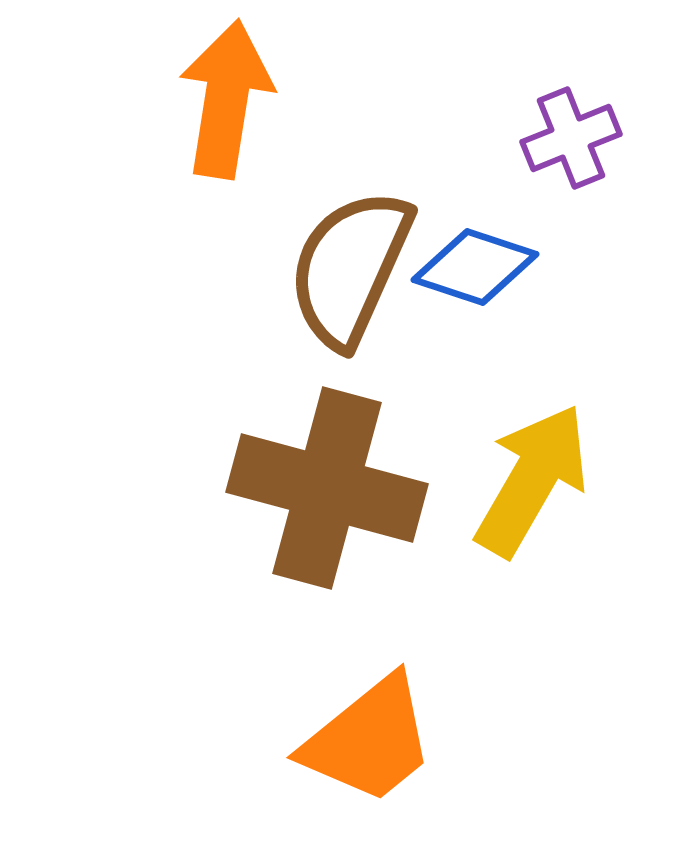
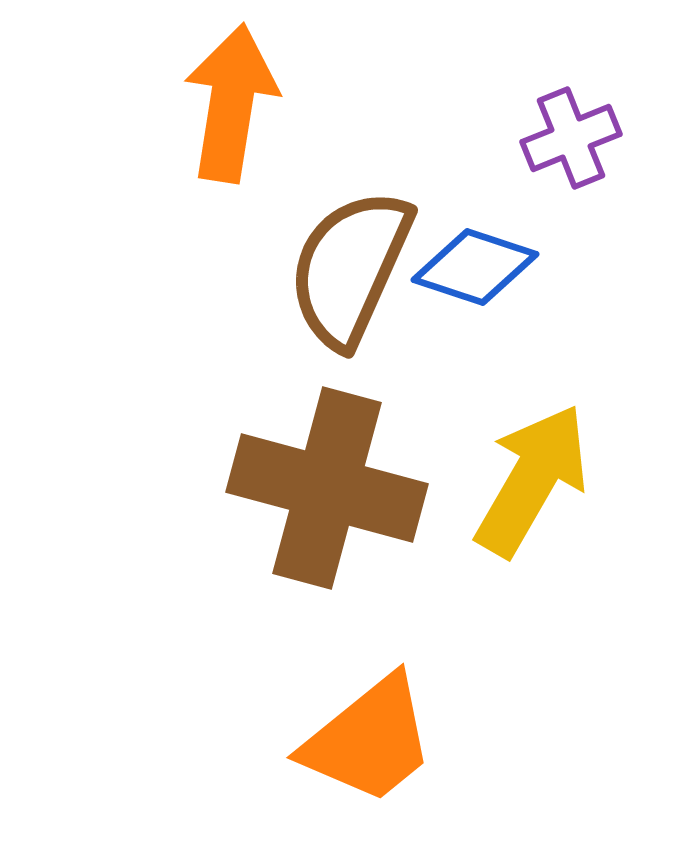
orange arrow: moved 5 px right, 4 px down
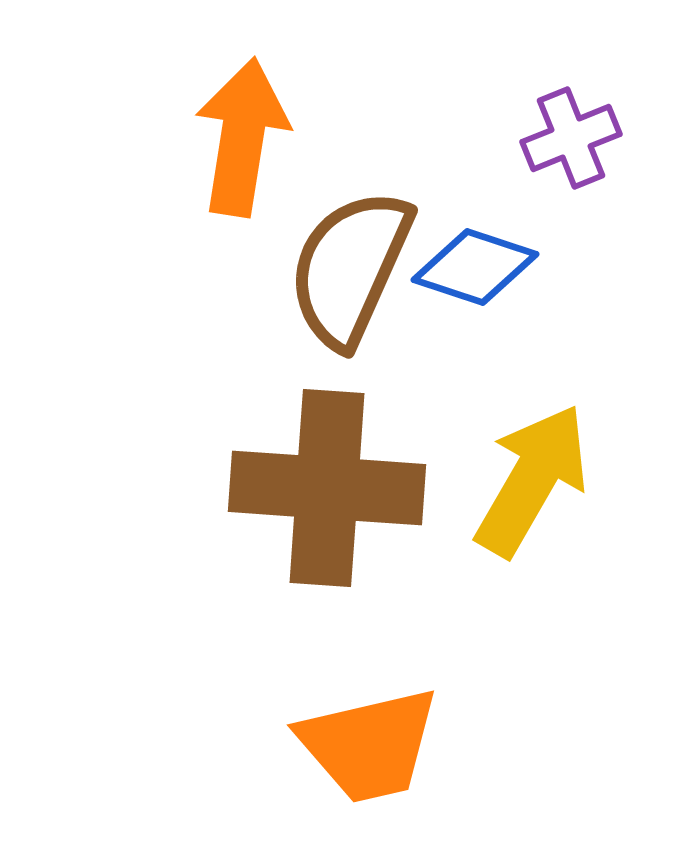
orange arrow: moved 11 px right, 34 px down
brown cross: rotated 11 degrees counterclockwise
orange trapezoid: moved 5 px down; rotated 26 degrees clockwise
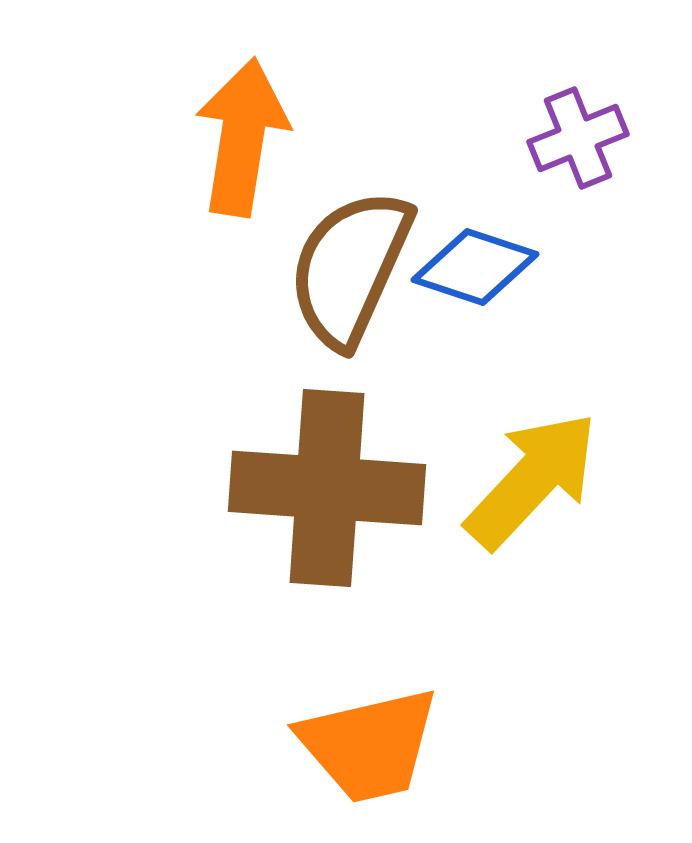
purple cross: moved 7 px right
yellow arrow: rotated 13 degrees clockwise
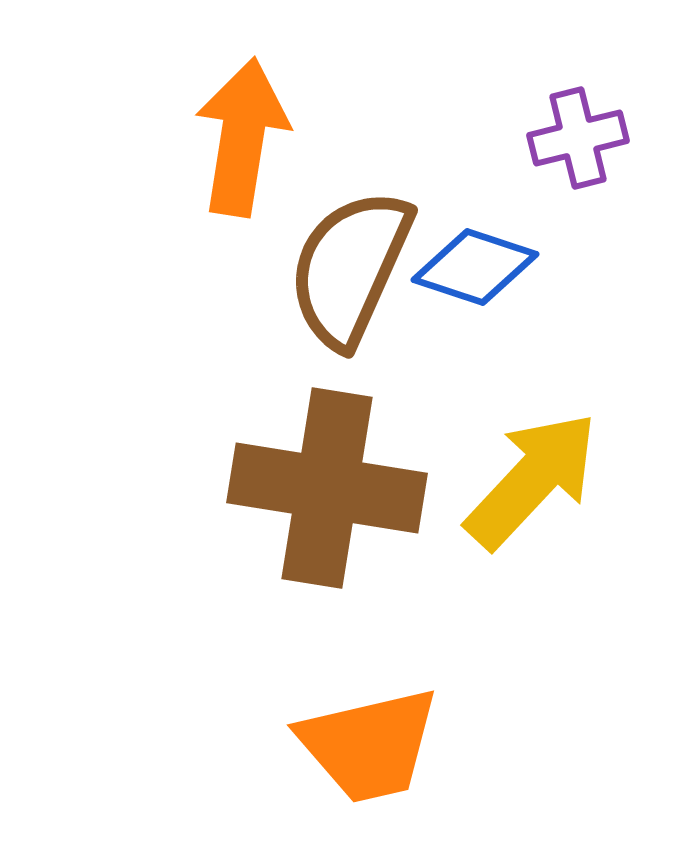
purple cross: rotated 8 degrees clockwise
brown cross: rotated 5 degrees clockwise
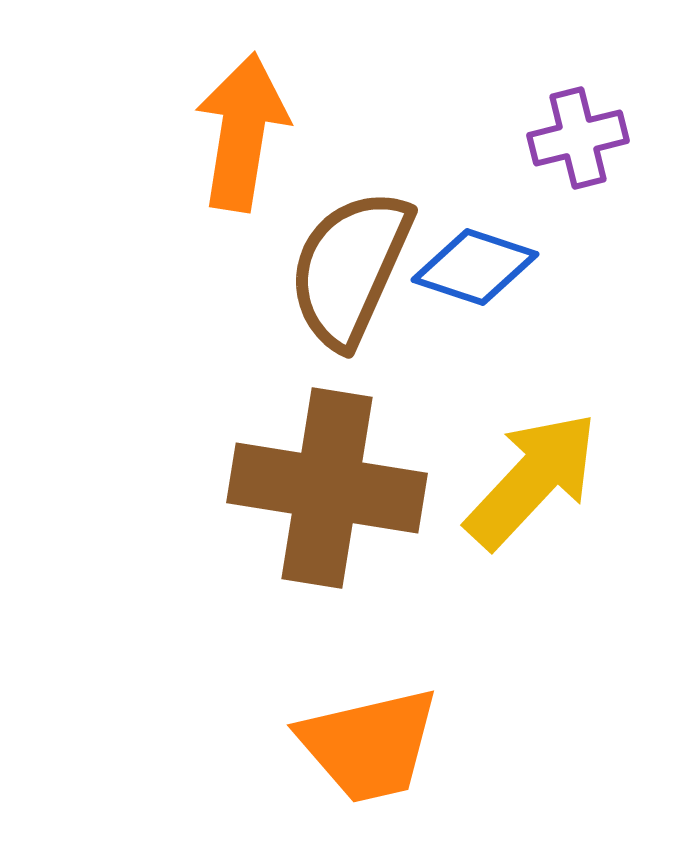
orange arrow: moved 5 px up
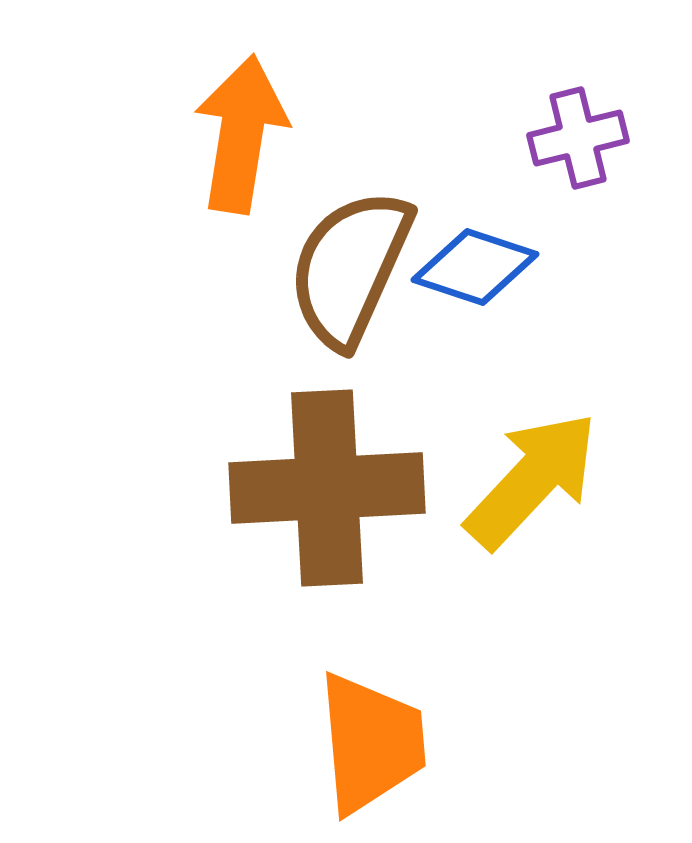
orange arrow: moved 1 px left, 2 px down
brown cross: rotated 12 degrees counterclockwise
orange trapezoid: moved 2 px right, 2 px up; rotated 82 degrees counterclockwise
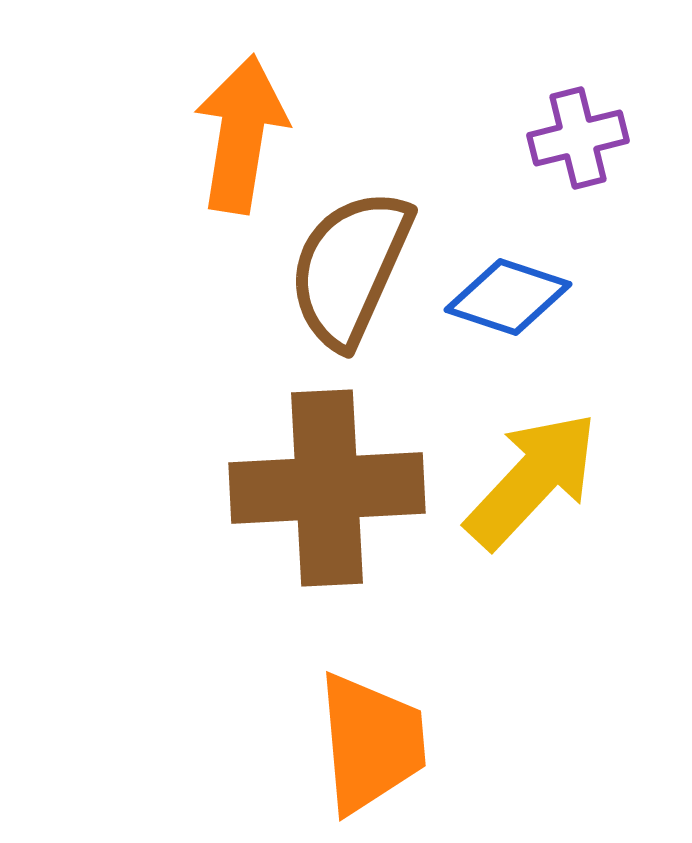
blue diamond: moved 33 px right, 30 px down
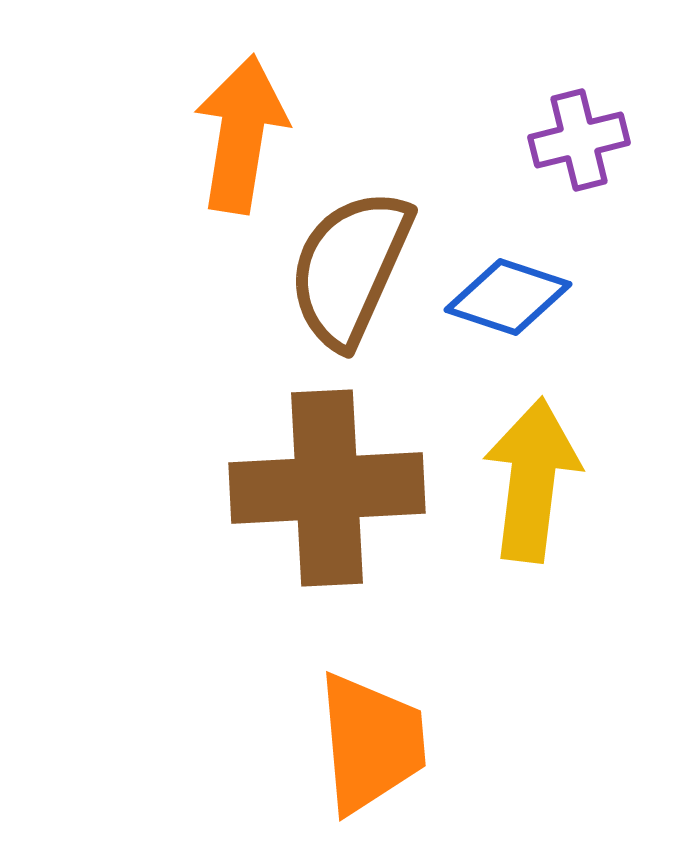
purple cross: moved 1 px right, 2 px down
yellow arrow: rotated 36 degrees counterclockwise
